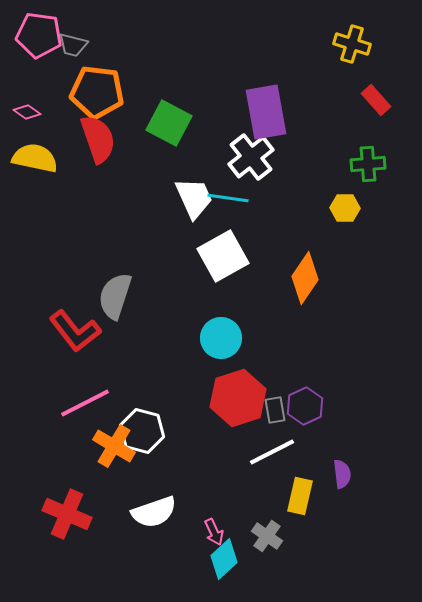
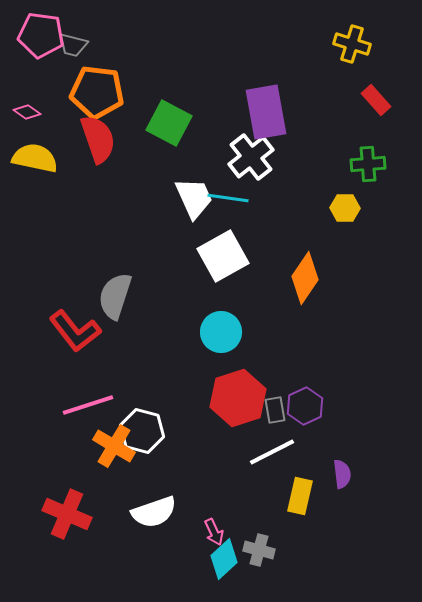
pink pentagon: moved 2 px right
cyan circle: moved 6 px up
pink line: moved 3 px right, 2 px down; rotated 9 degrees clockwise
gray cross: moved 8 px left, 14 px down; rotated 20 degrees counterclockwise
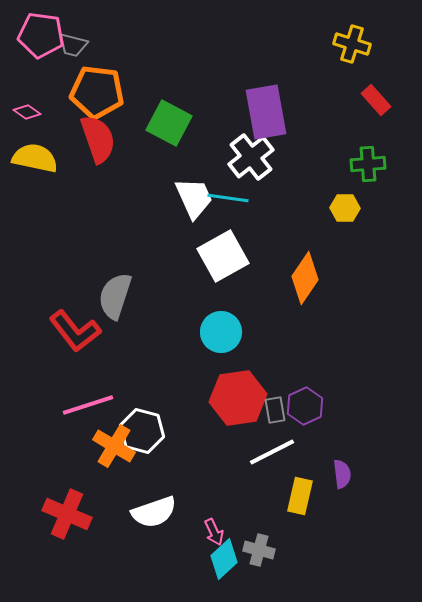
red hexagon: rotated 10 degrees clockwise
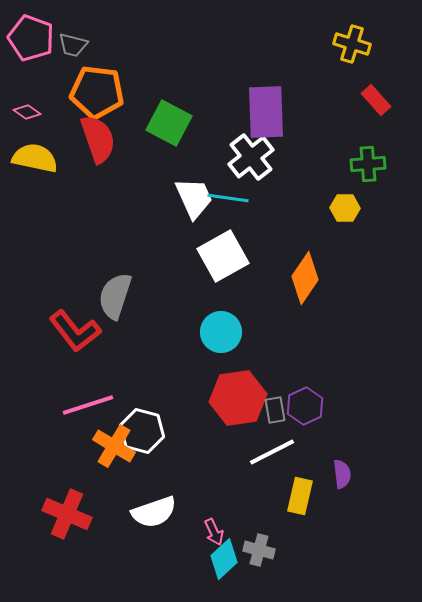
pink pentagon: moved 10 px left, 3 px down; rotated 12 degrees clockwise
purple rectangle: rotated 8 degrees clockwise
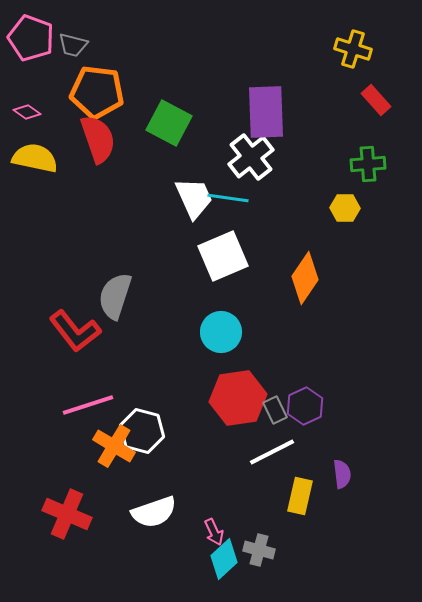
yellow cross: moved 1 px right, 5 px down
white square: rotated 6 degrees clockwise
gray rectangle: rotated 16 degrees counterclockwise
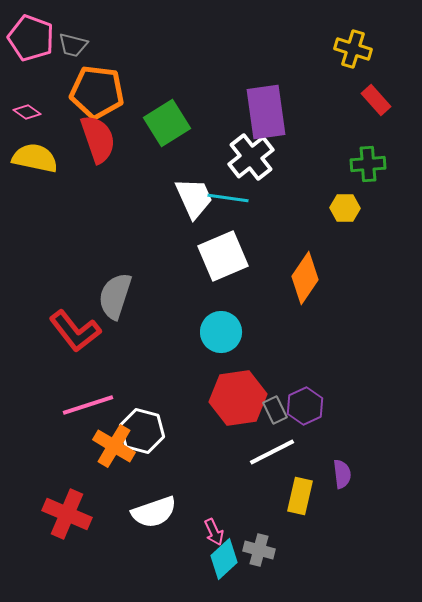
purple rectangle: rotated 6 degrees counterclockwise
green square: moved 2 px left; rotated 30 degrees clockwise
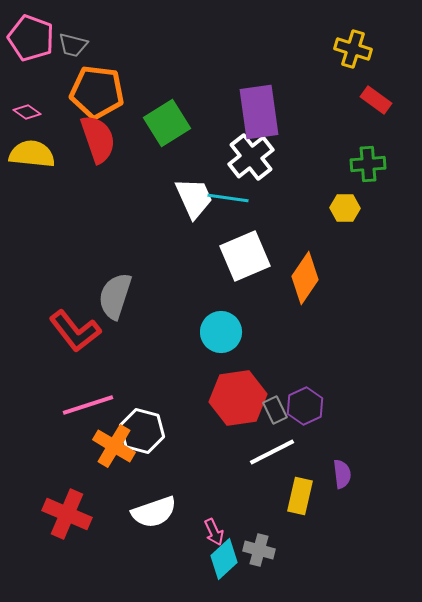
red rectangle: rotated 12 degrees counterclockwise
purple rectangle: moved 7 px left
yellow semicircle: moved 3 px left, 4 px up; rotated 6 degrees counterclockwise
white square: moved 22 px right
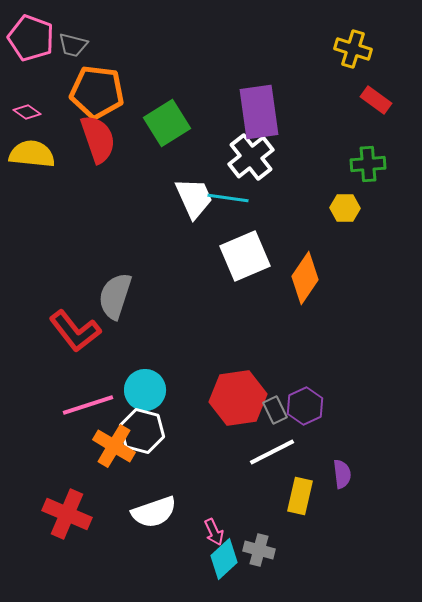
cyan circle: moved 76 px left, 58 px down
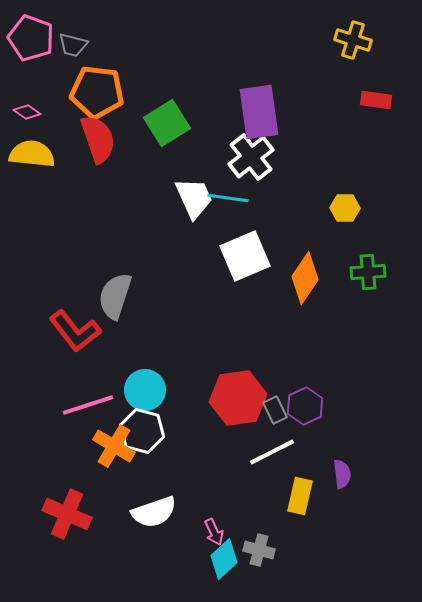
yellow cross: moved 9 px up
red rectangle: rotated 28 degrees counterclockwise
green cross: moved 108 px down
